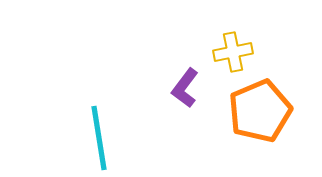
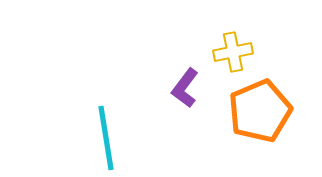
cyan line: moved 7 px right
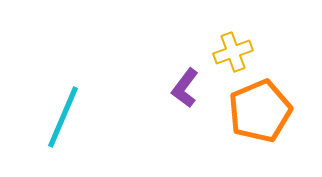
yellow cross: rotated 9 degrees counterclockwise
cyan line: moved 43 px left, 21 px up; rotated 32 degrees clockwise
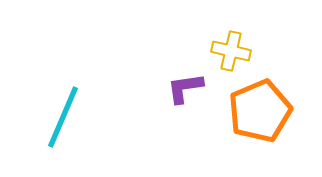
yellow cross: moved 2 px left, 1 px up; rotated 33 degrees clockwise
purple L-shape: rotated 45 degrees clockwise
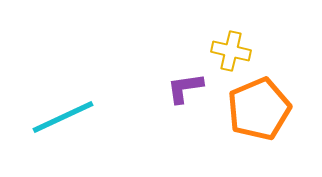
orange pentagon: moved 1 px left, 2 px up
cyan line: rotated 42 degrees clockwise
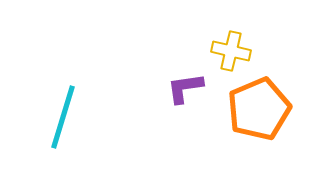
cyan line: rotated 48 degrees counterclockwise
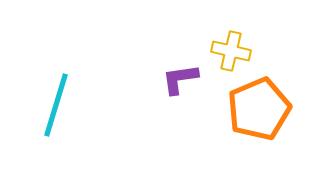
purple L-shape: moved 5 px left, 9 px up
cyan line: moved 7 px left, 12 px up
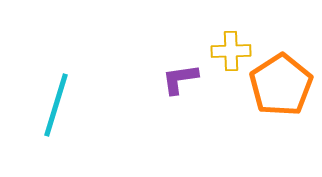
yellow cross: rotated 15 degrees counterclockwise
orange pentagon: moved 22 px right, 24 px up; rotated 10 degrees counterclockwise
